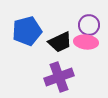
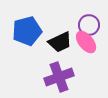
pink ellipse: rotated 45 degrees clockwise
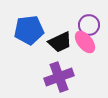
blue pentagon: moved 2 px right, 1 px up; rotated 8 degrees clockwise
pink ellipse: moved 1 px left
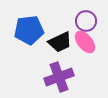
purple circle: moved 3 px left, 4 px up
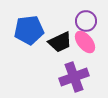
purple cross: moved 15 px right
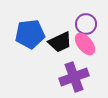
purple circle: moved 3 px down
blue pentagon: moved 1 px right, 4 px down
pink ellipse: moved 2 px down
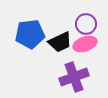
pink ellipse: rotated 70 degrees counterclockwise
